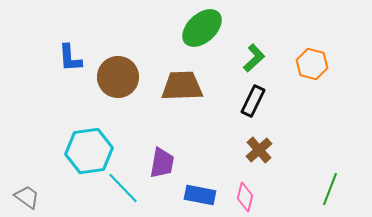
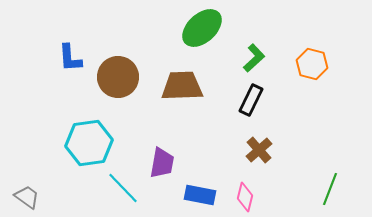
black rectangle: moved 2 px left, 1 px up
cyan hexagon: moved 8 px up
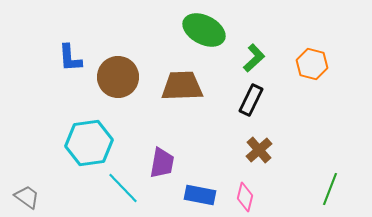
green ellipse: moved 2 px right, 2 px down; rotated 69 degrees clockwise
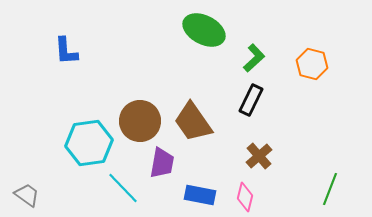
blue L-shape: moved 4 px left, 7 px up
brown circle: moved 22 px right, 44 px down
brown trapezoid: moved 11 px right, 36 px down; rotated 123 degrees counterclockwise
brown cross: moved 6 px down
gray trapezoid: moved 2 px up
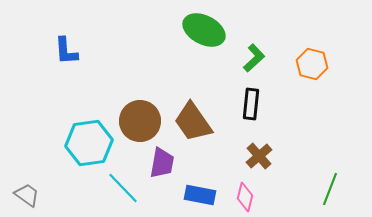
black rectangle: moved 4 px down; rotated 20 degrees counterclockwise
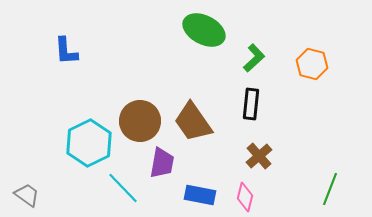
cyan hexagon: rotated 18 degrees counterclockwise
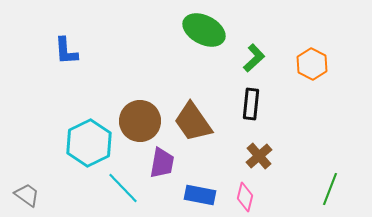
orange hexagon: rotated 12 degrees clockwise
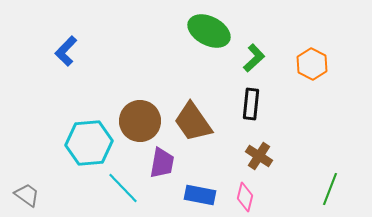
green ellipse: moved 5 px right, 1 px down
blue L-shape: rotated 48 degrees clockwise
cyan hexagon: rotated 21 degrees clockwise
brown cross: rotated 16 degrees counterclockwise
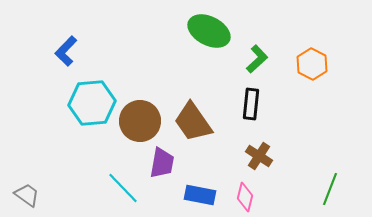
green L-shape: moved 3 px right, 1 px down
cyan hexagon: moved 3 px right, 40 px up
